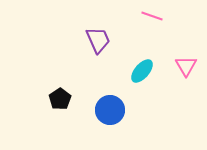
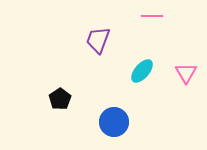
pink line: rotated 20 degrees counterclockwise
purple trapezoid: rotated 136 degrees counterclockwise
pink triangle: moved 7 px down
blue circle: moved 4 px right, 12 px down
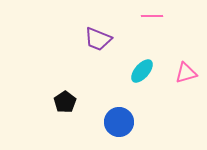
purple trapezoid: moved 1 px up; rotated 88 degrees counterclockwise
pink triangle: rotated 45 degrees clockwise
black pentagon: moved 5 px right, 3 px down
blue circle: moved 5 px right
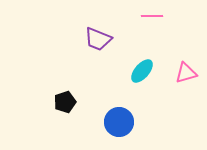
black pentagon: rotated 15 degrees clockwise
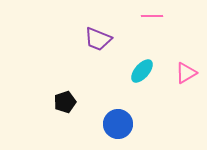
pink triangle: rotated 15 degrees counterclockwise
blue circle: moved 1 px left, 2 px down
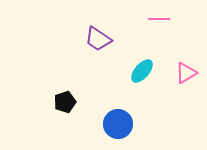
pink line: moved 7 px right, 3 px down
purple trapezoid: rotated 12 degrees clockwise
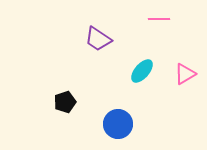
pink triangle: moved 1 px left, 1 px down
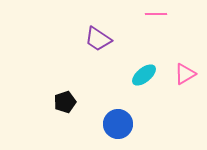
pink line: moved 3 px left, 5 px up
cyan ellipse: moved 2 px right, 4 px down; rotated 10 degrees clockwise
